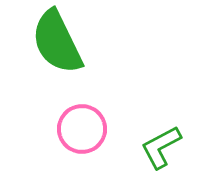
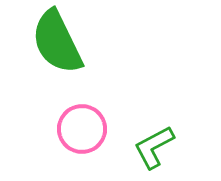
green L-shape: moved 7 px left
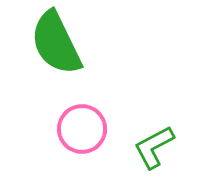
green semicircle: moved 1 px left, 1 px down
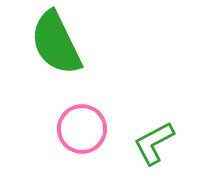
green L-shape: moved 4 px up
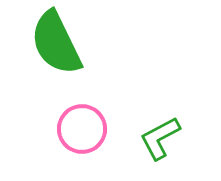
green L-shape: moved 6 px right, 5 px up
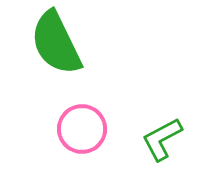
green L-shape: moved 2 px right, 1 px down
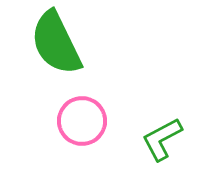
pink circle: moved 8 px up
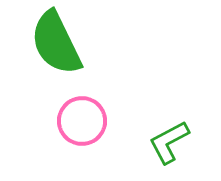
green L-shape: moved 7 px right, 3 px down
